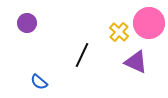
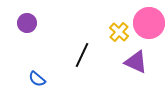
blue semicircle: moved 2 px left, 3 px up
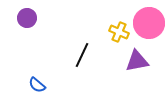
purple circle: moved 5 px up
yellow cross: rotated 18 degrees counterclockwise
purple triangle: moved 1 px right, 1 px up; rotated 35 degrees counterclockwise
blue semicircle: moved 6 px down
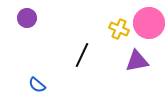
yellow cross: moved 3 px up
